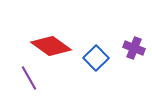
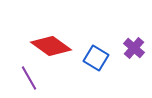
purple cross: rotated 20 degrees clockwise
blue square: rotated 15 degrees counterclockwise
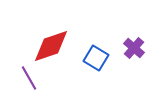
red diamond: rotated 54 degrees counterclockwise
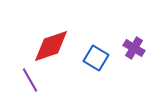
purple cross: rotated 10 degrees counterclockwise
purple line: moved 1 px right, 2 px down
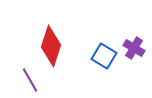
red diamond: rotated 54 degrees counterclockwise
blue square: moved 8 px right, 2 px up
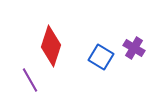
blue square: moved 3 px left, 1 px down
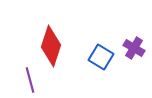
purple line: rotated 15 degrees clockwise
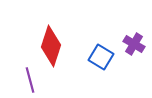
purple cross: moved 4 px up
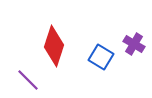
red diamond: moved 3 px right
purple line: moved 2 px left; rotated 30 degrees counterclockwise
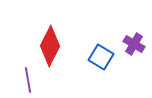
red diamond: moved 4 px left; rotated 9 degrees clockwise
purple line: rotated 35 degrees clockwise
